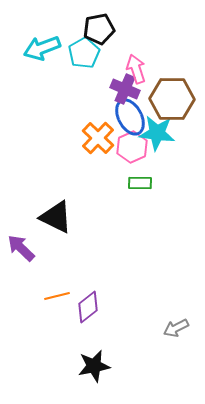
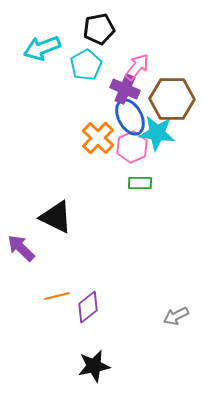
cyan pentagon: moved 2 px right, 12 px down
pink arrow: moved 1 px right, 2 px up; rotated 56 degrees clockwise
gray arrow: moved 12 px up
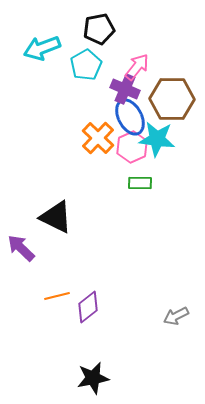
cyan star: moved 6 px down
black star: moved 1 px left, 12 px down
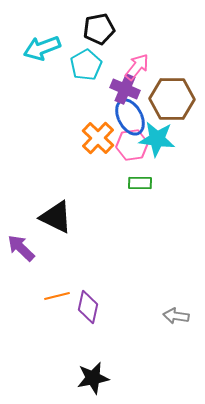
pink hexagon: moved 2 px up; rotated 16 degrees clockwise
purple diamond: rotated 40 degrees counterclockwise
gray arrow: rotated 35 degrees clockwise
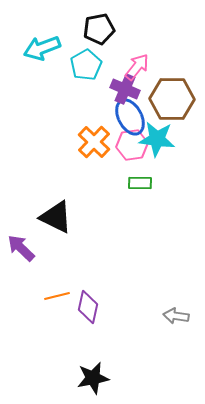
orange cross: moved 4 px left, 4 px down
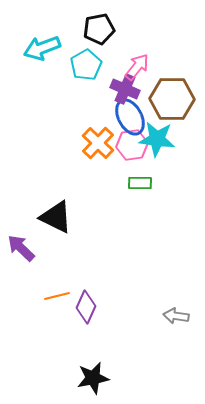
orange cross: moved 4 px right, 1 px down
purple diamond: moved 2 px left; rotated 12 degrees clockwise
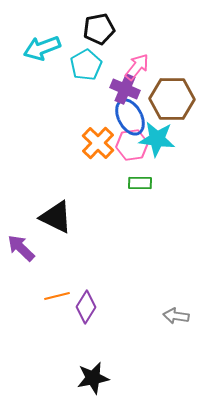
purple diamond: rotated 8 degrees clockwise
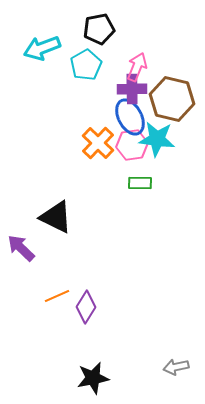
pink arrow: rotated 16 degrees counterclockwise
purple cross: moved 7 px right; rotated 24 degrees counterclockwise
brown hexagon: rotated 12 degrees clockwise
orange line: rotated 10 degrees counterclockwise
gray arrow: moved 51 px down; rotated 20 degrees counterclockwise
